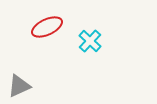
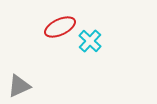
red ellipse: moved 13 px right
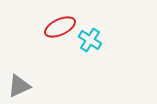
cyan cross: moved 1 px up; rotated 10 degrees counterclockwise
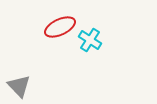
gray triangle: rotated 50 degrees counterclockwise
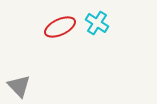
cyan cross: moved 7 px right, 17 px up
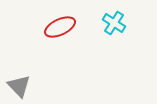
cyan cross: moved 17 px right
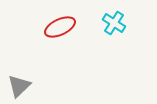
gray triangle: rotated 30 degrees clockwise
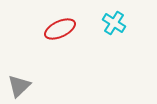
red ellipse: moved 2 px down
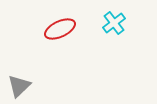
cyan cross: rotated 20 degrees clockwise
